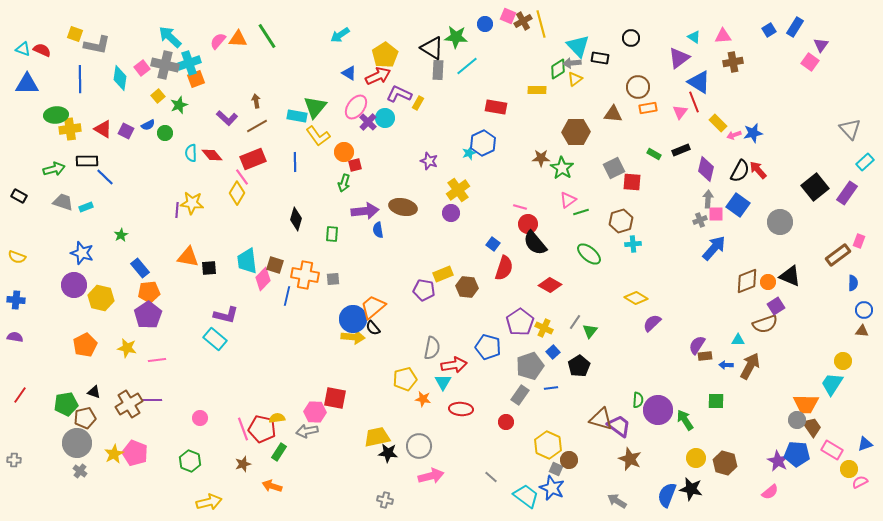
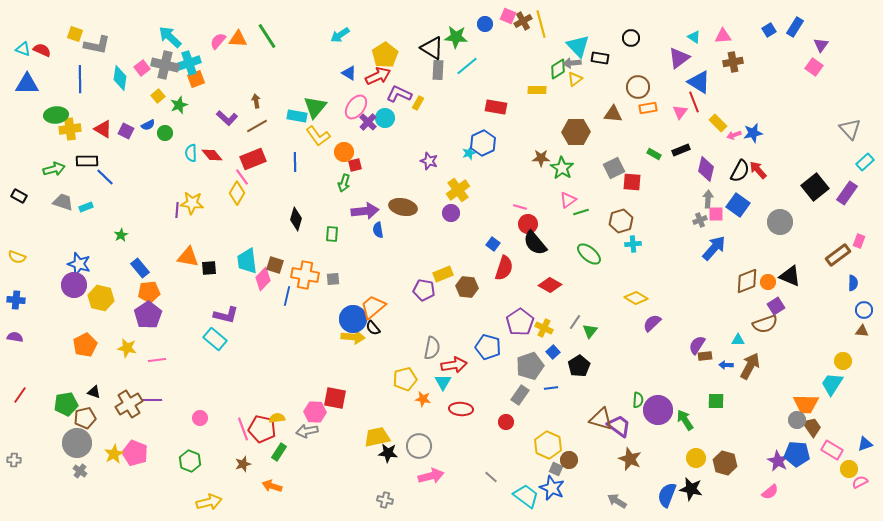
pink square at (810, 62): moved 4 px right, 5 px down
blue star at (82, 253): moved 3 px left, 11 px down
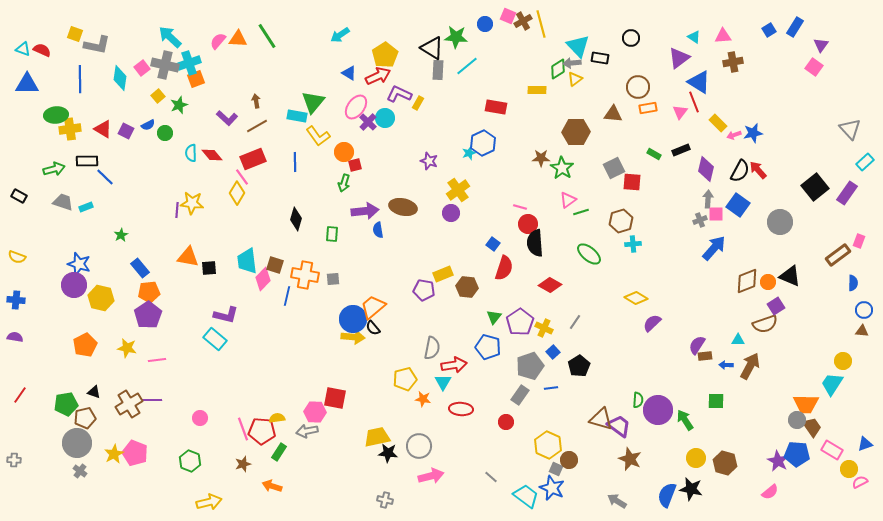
green triangle at (315, 107): moved 2 px left, 5 px up
black semicircle at (535, 243): rotated 36 degrees clockwise
green triangle at (590, 331): moved 96 px left, 14 px up
red pentagon at (262, 429): moved 2 px down; rotated 8 degrees counterclockwise
